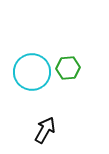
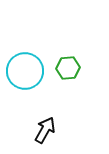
cyan circle: moved 7 px left, 1 px up
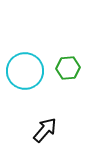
black arrow: rotated 12 degrees clockwise
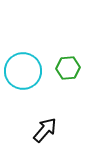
cyan circle: moved 2 px left
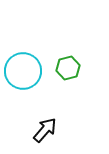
green hexagon: rotated 10 degrees counterclockwise
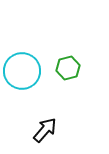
cyan circle: moved 1 px left
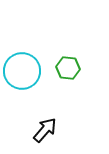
green hexagon: rotated 20 degrees clockwise
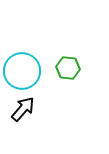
black arrow: moved 22 px left, 21 px up
